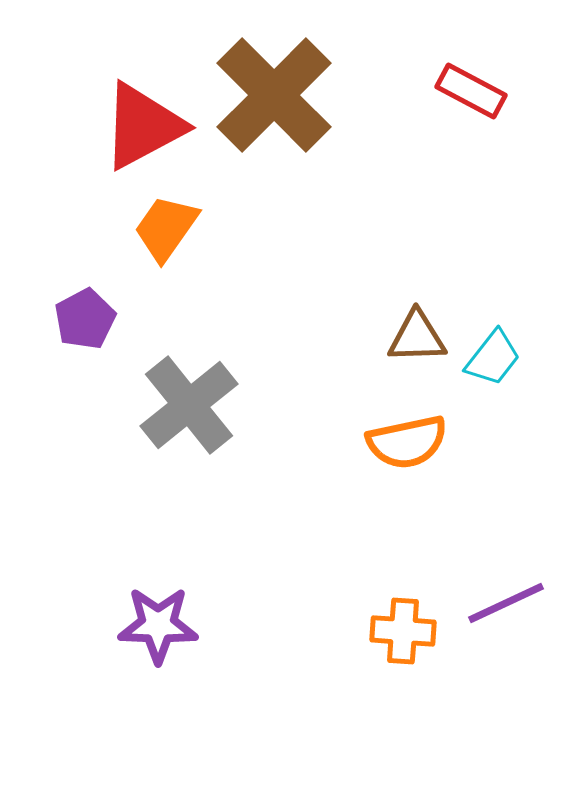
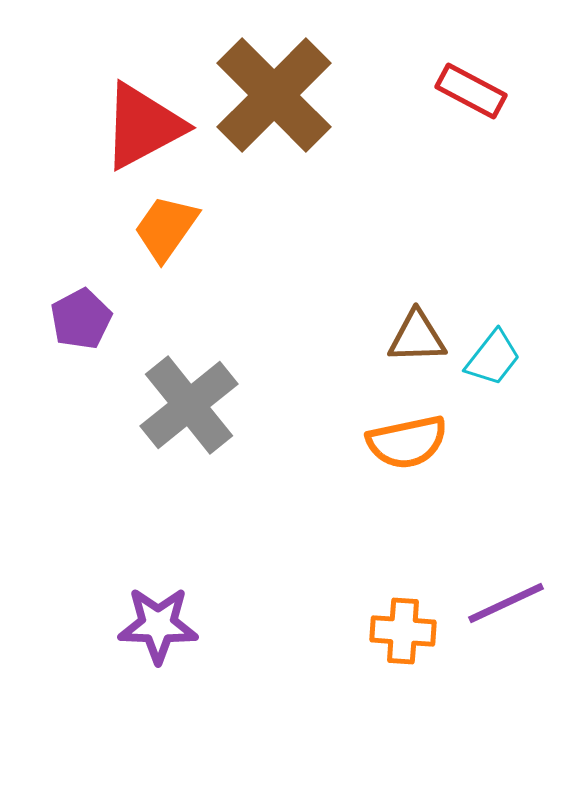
purple pentagon: moved 4 px left
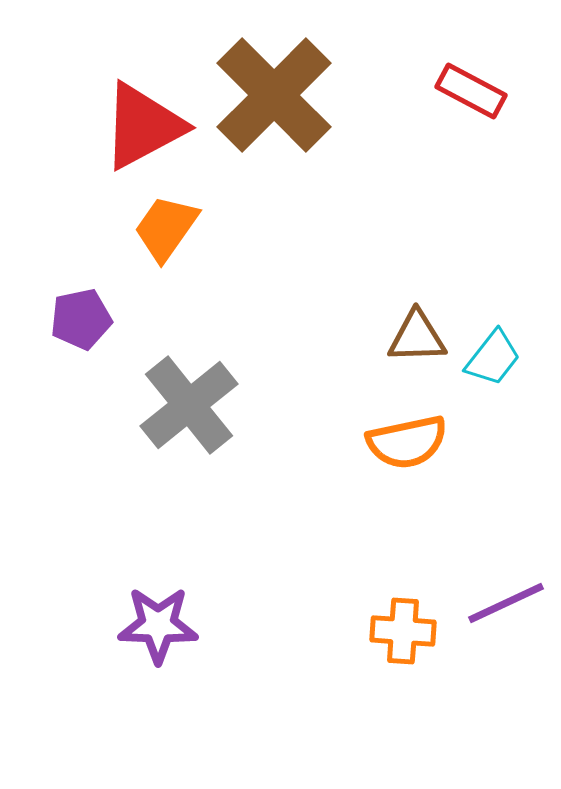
purple pentagon: rotated 16 degrees clockwise
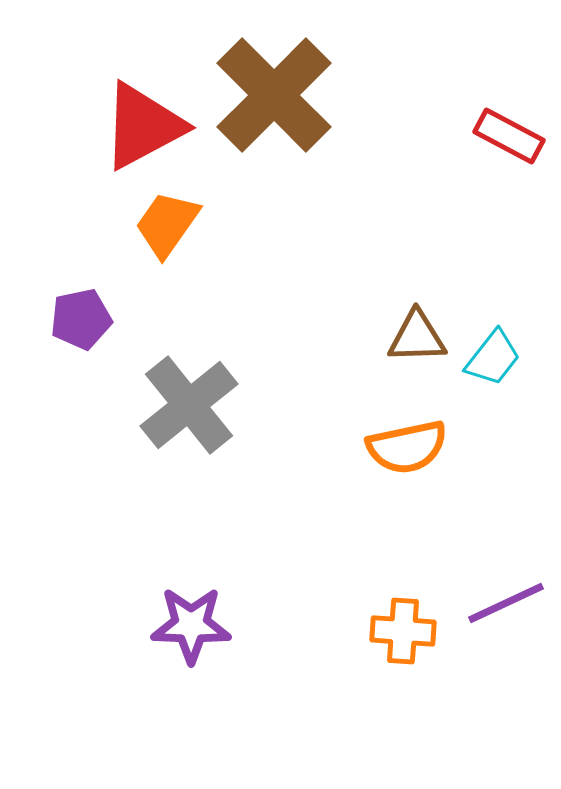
red rectangle: moved 38 px right, 45 px down
orange trapezoid: moved 1 px right, 4 px up
orange semicircle: moved 5 px down
purple star: moved 33 px right
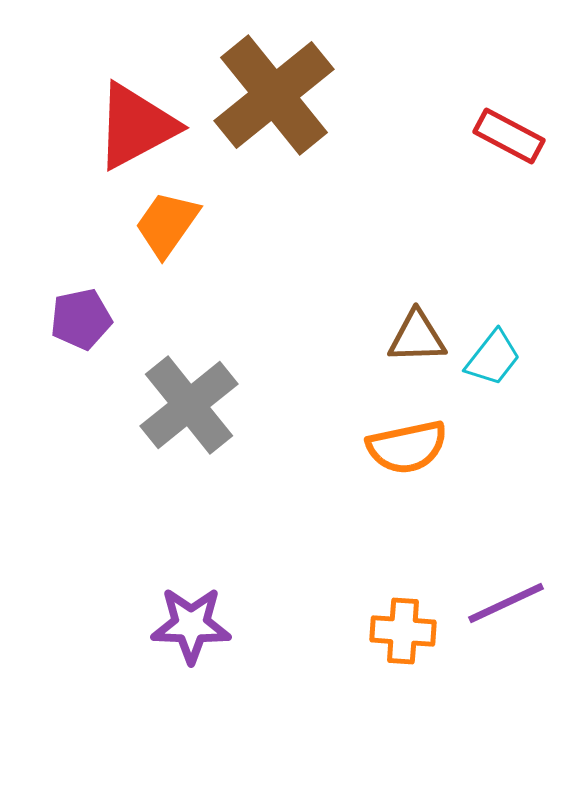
brown cross: rotated 6 degrees clockwise
red triangle: moved 7 px left
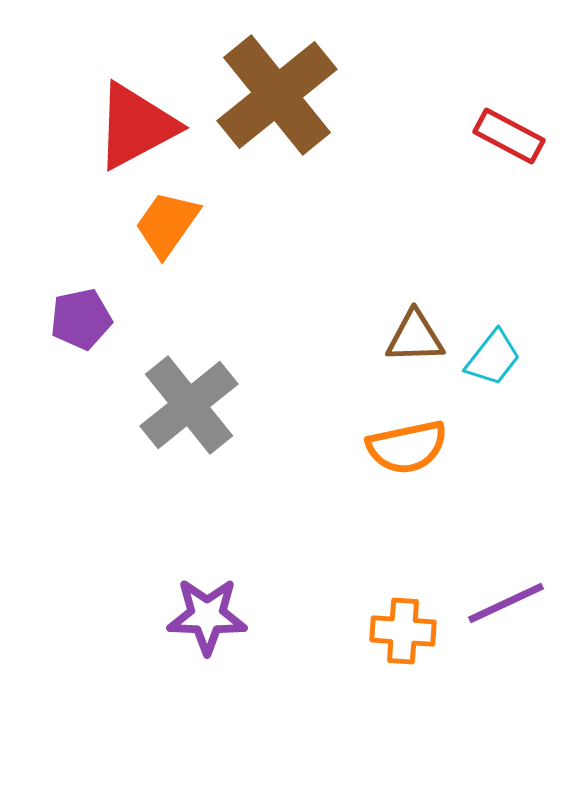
brown cross: moved 3 px right
brown triangle: moved 2 px left
purple star: moved 16 px right, 9 px up
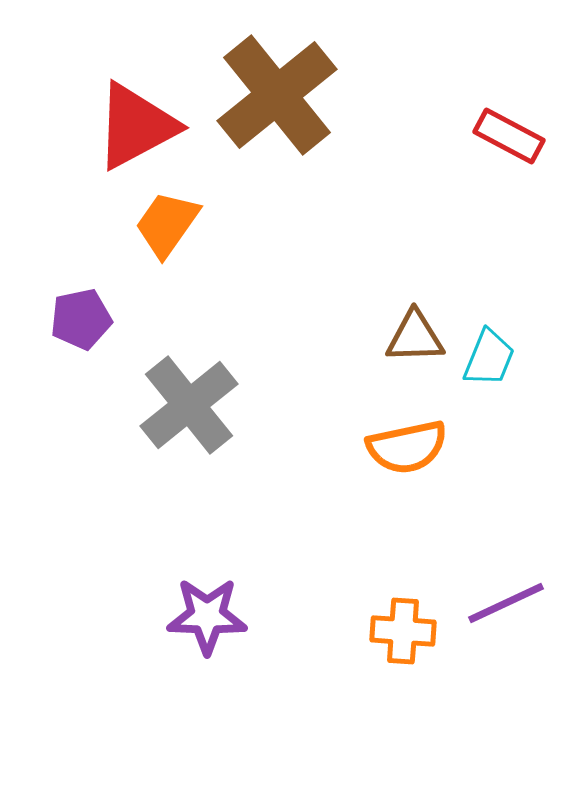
cyan trapezoid: moved 4 px left; rotated 16 degrees counterclockwise
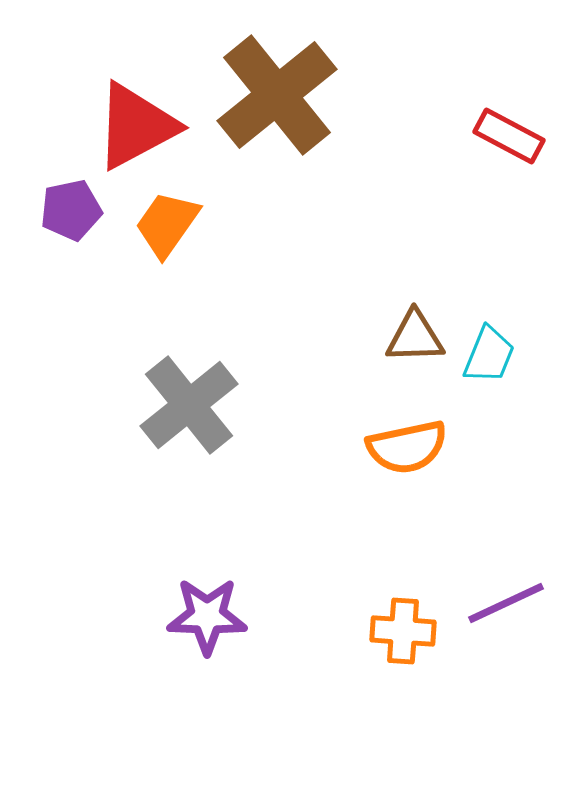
purple pentagon: moved 10 px left, 109 px up
cyan trapezoid: moved 3 px up
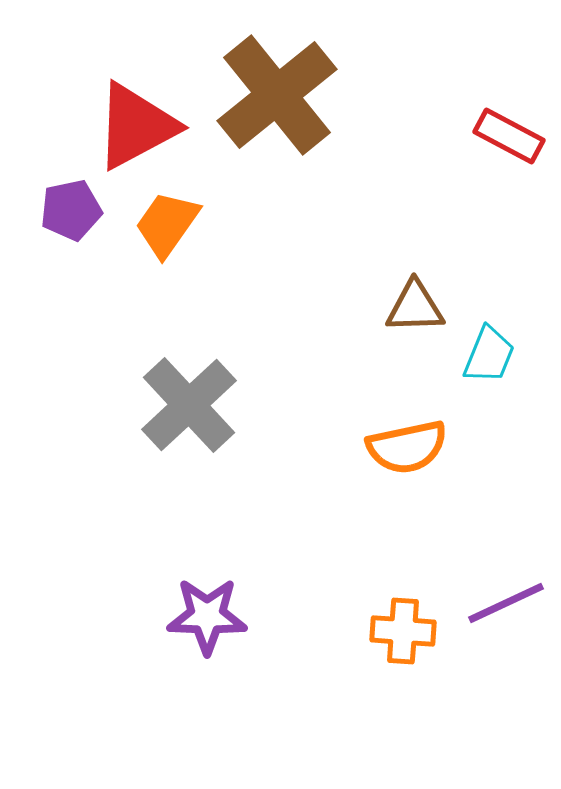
brown triangle: moved 30 px up
gray cross: rotated 4 degrees counterclockwise
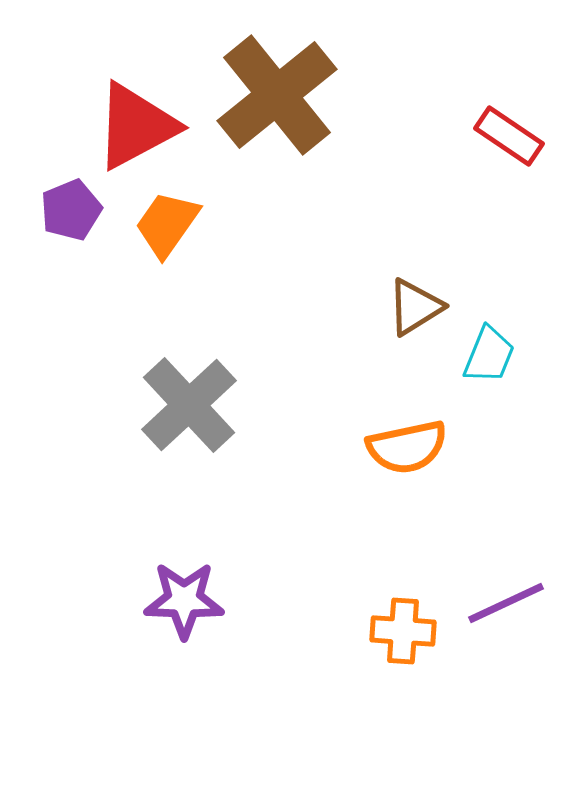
red rectangle: rotated 6 degrees clockwise
purple pentagon: rotated 10 degrees counterclockwise
brown triangle: rotated 30 degrees counterclockwise
purple star: moved 23 px left, 16 px up
